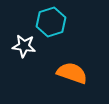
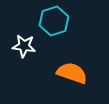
cyan hexagon: moved 3 px right, 1 px up
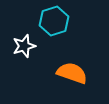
white star: rotated 25 degrees counterclockwise
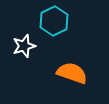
cyan hexagon: rotated 8 degrees counterclockwise
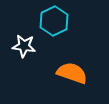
white star: rotated 25 degrees clockwise
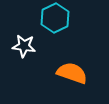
cyan hexagon: moved 1 px right, 3 px up
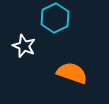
white star: rotated 15 degrees clockwise
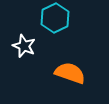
orange semicircle: moved 2 px left
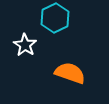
white star: moved 1 px right, 1 px up; rotated 10 degrees clockwise
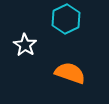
cyan hexagon: moved 11 px right, 1 px down
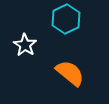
orange semicircle: rotated 20 degrees clockwise
